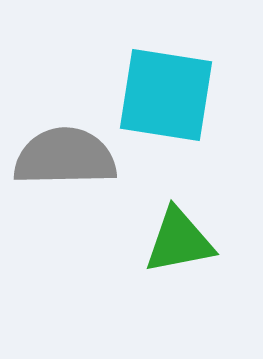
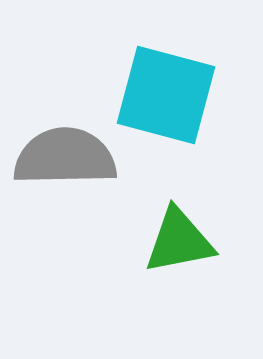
cyan square: rotated 6 degrees clockwise
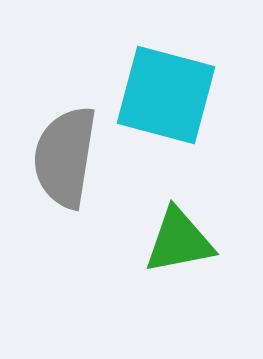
gray semicircle: rotated 80 degrees counterclockwise
